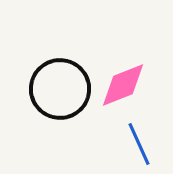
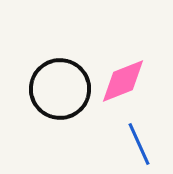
pink diamond: moved 4 px up
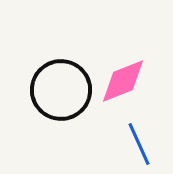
black circle: moved 1 px right, 1 px down
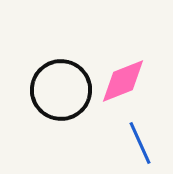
blue line: moved 1 px right, 1 px up
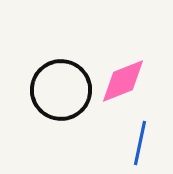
blue line: rotated 36 degrees clockwise
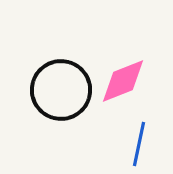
blue line: moved 1 px left, 1 px down
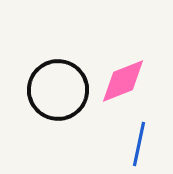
black circle: moved 3 px left
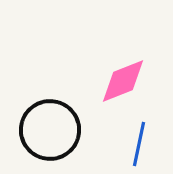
black circle: moved 8 px left, 40 px down
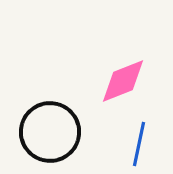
black circle: moved 2 px down
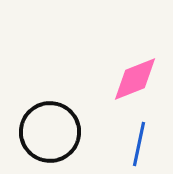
pink diamond: moved 12 px right, 2 px up
